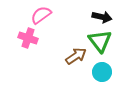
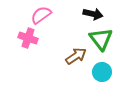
black arrow: moved 9 px left, 3 px up
green triangle: moved 1 px right, 2 px up
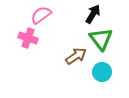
black arrow: rotated 72 degrees counterclockwise
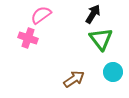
brown arrow: moved 2 px left, 23 px down
cyan circle: moved 11 px right
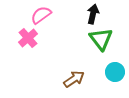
black arrow: rotated 18 degrees counterclockwise
pink cross: rotated 30 degrees clockwise
cyan circle: moved 2 px right
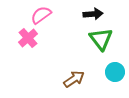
black arrow: rotated 72 degrees clockwise
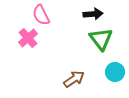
pink semicircle: rotated 80 degrees counterclockwise
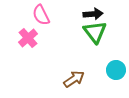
green triangle: moved 6 px left, 7 px up
cyan circle: moved 1 px right, 2 px up
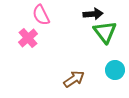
green triangle: moved 10 px right
cyan circle: moved 1 px left
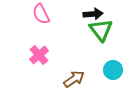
pink semicircle: moved 1 px up
green triangle: moved 4 px left, 2 px up
pink cross: moved 11 px right, 17 px down
cyan circle: moved 2 px left
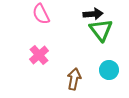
cyan circle: moved 4 px left
brown arrow: rotated 45 degrees counterclockwise
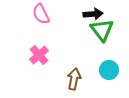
green triangle: moved 1 px right
